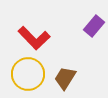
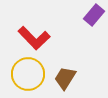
purple rectangle: moved 11 px up
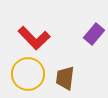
purple rectangle: moved 19 px down
brown trapezoid: rotated 25 degrees counterclockwise
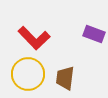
purple rectangle: rotated 70 degrees clockwise
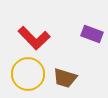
purple rectangle: moved 2 px left
brown trapezoid: rotated 80 degrees counterclockwise
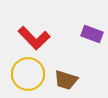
brown trapezoid: moved 1 px right, 2 px down
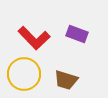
purple rectangle: moved 15 px left
yellow circle: moved 4 px left
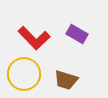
purple rectangle: rotated 10 degrees clockwise
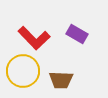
yellow circle: moved 1 px left, 3 px up
brown trapezoid: moved 5 px left; rotated 15 degrees counterclockwise
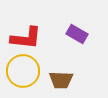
red L-shape: moved 8 px left; rotated 40 degrees counterclockwise
